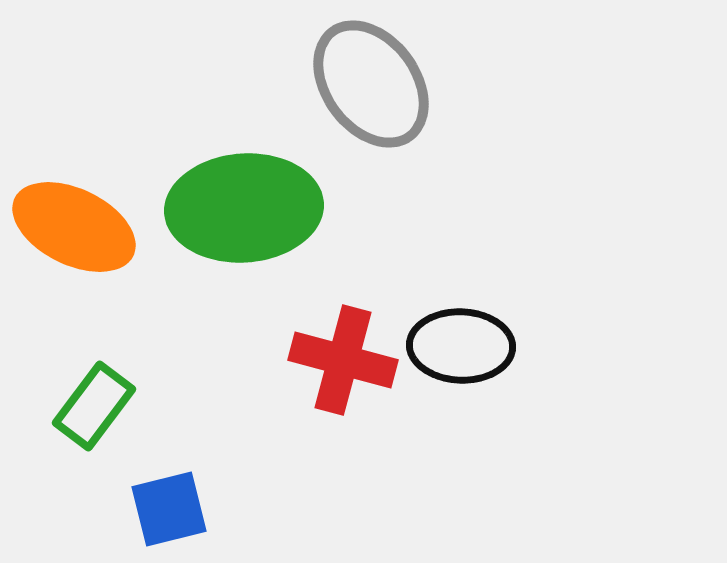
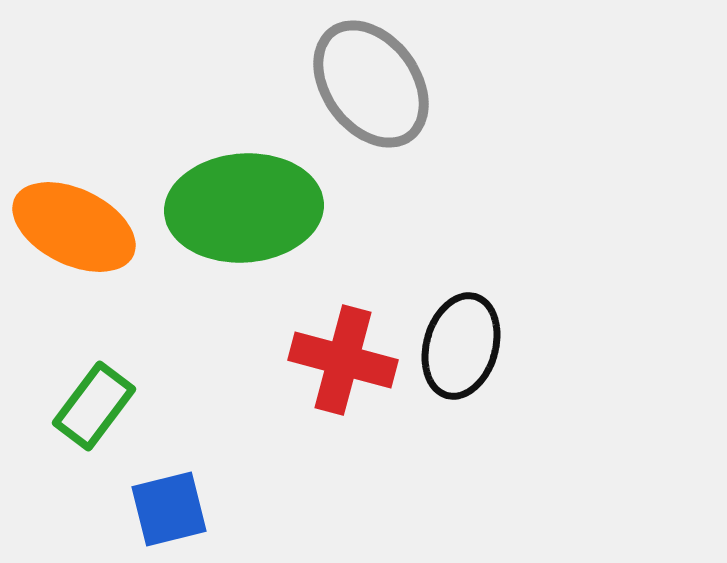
black ellipse: rotated 76 degrees counterclockwise
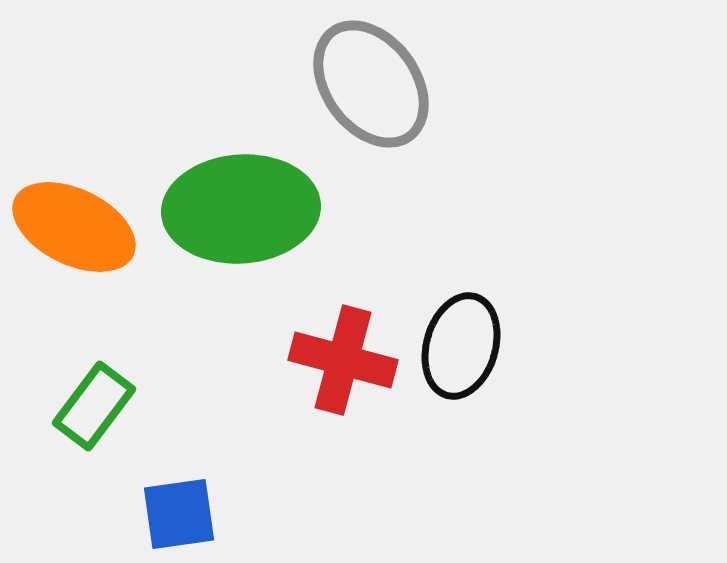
green ellipse: moved 3 px left, 1 px down
blue square: moved 10 px right, 5 px down; rotated 6 degrees clockwise
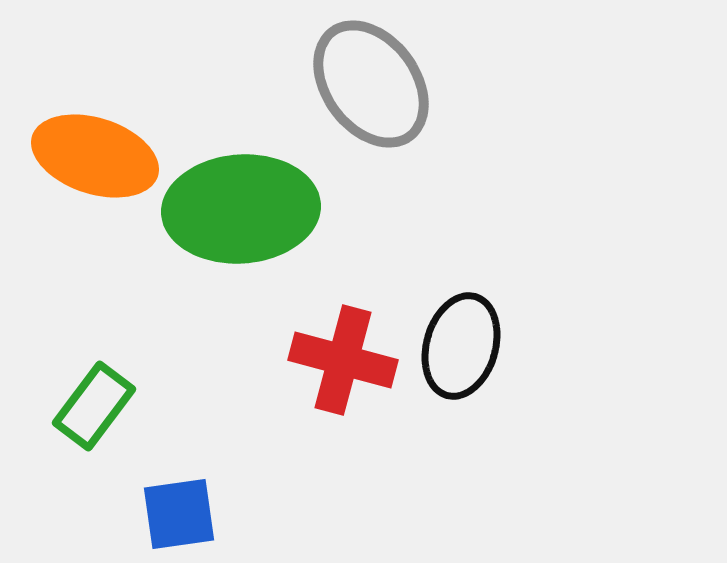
orange ellipse: moved 21 px right, 71 px up; rotated 8 degrees counterclockwise
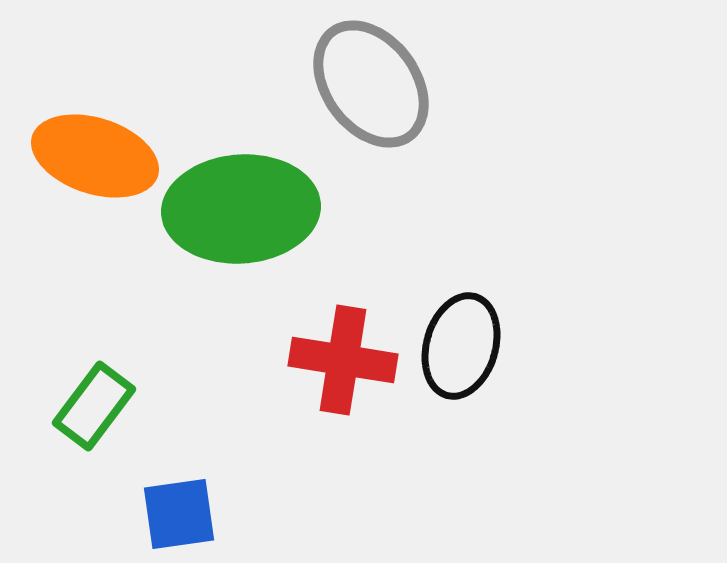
red cross: rotated 6 degrees counterclockwise
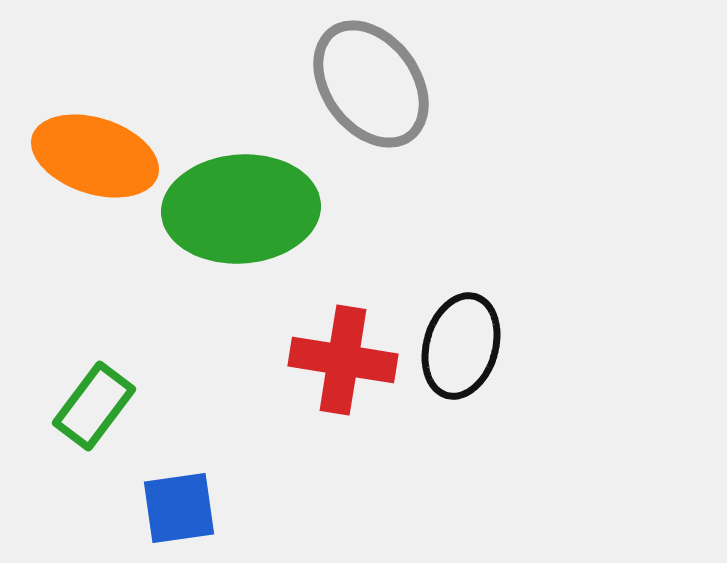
blue square: moved 6 px up
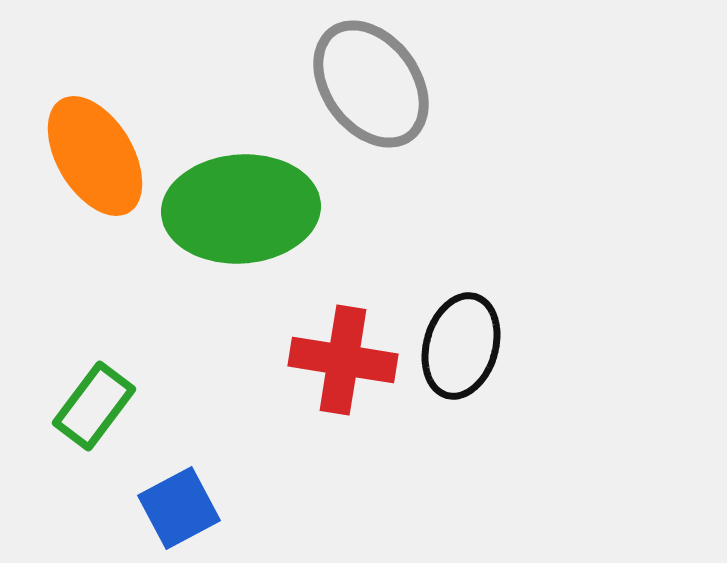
orange ellipse: rotated 41 degrees clockwise
blue square: rotated 20 degrees counterclockwise
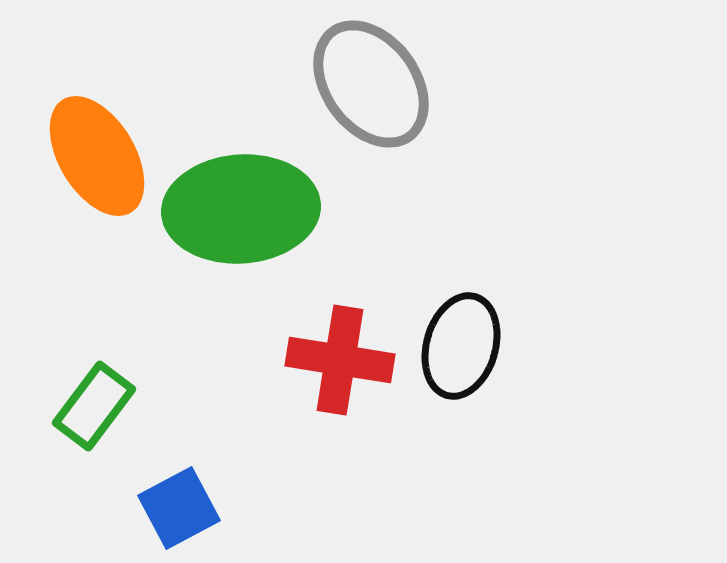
orange ellipse: moved 2 px right
red cross: moved 3 px left
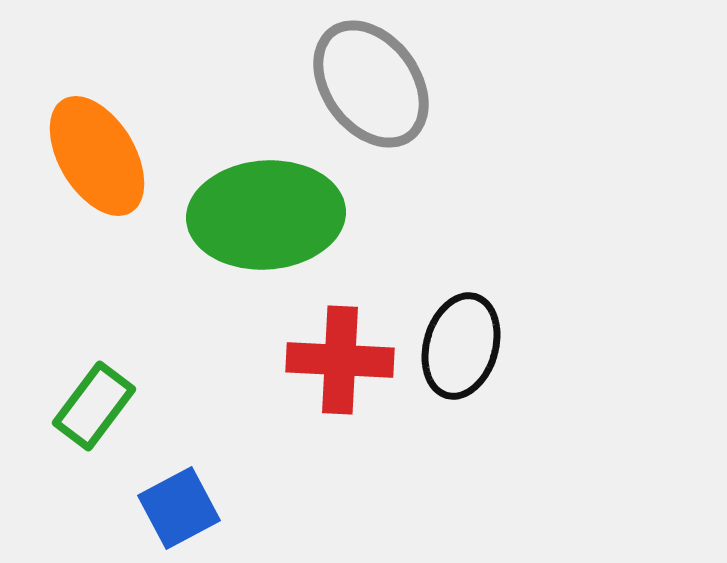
green ellipse: moved 25 px right, 6 px down
red cross: rotated 6 degrees counterclockwise
